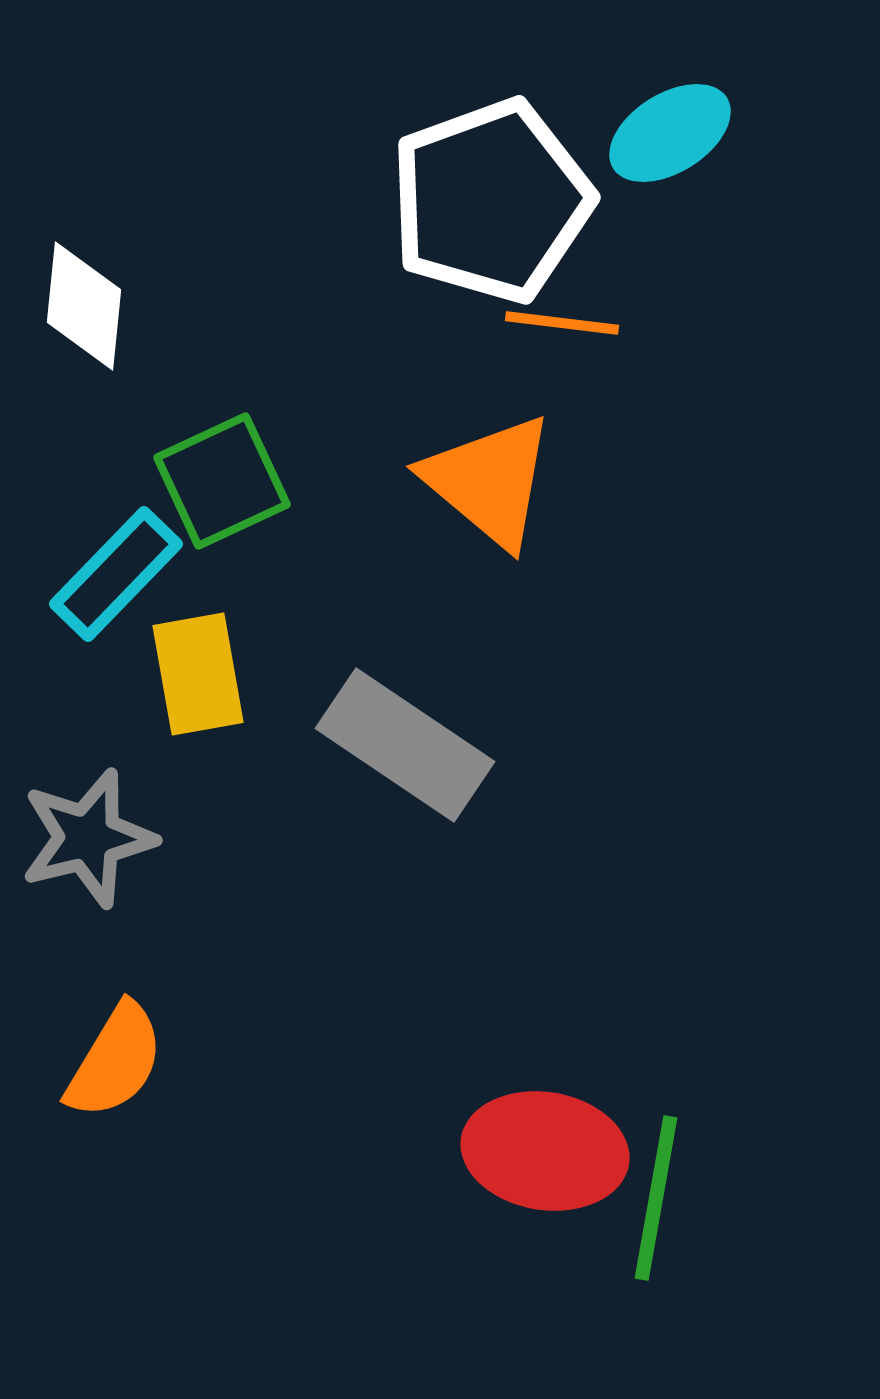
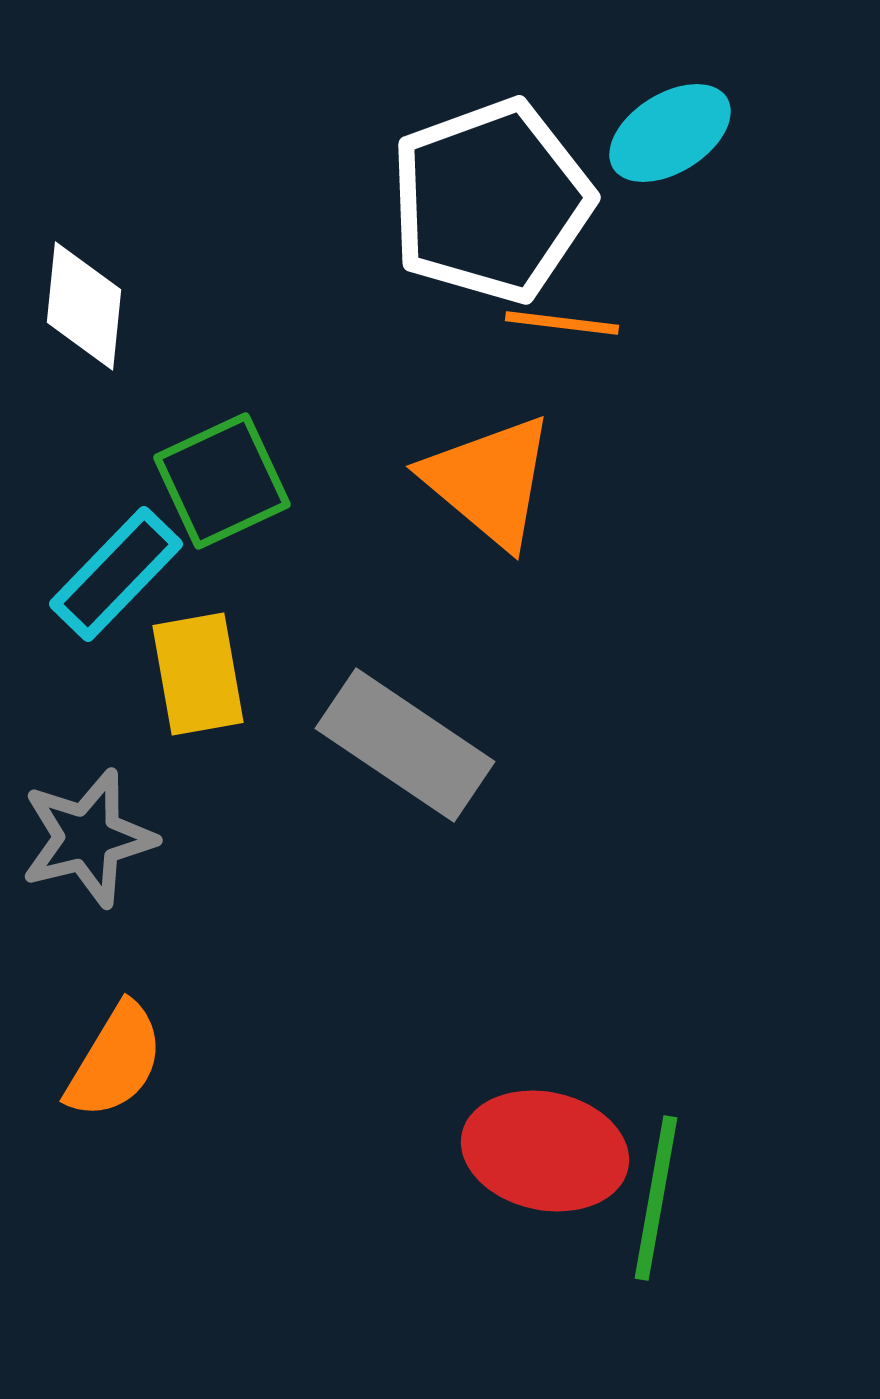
red ellipse: rotated 3 degrees clockwise
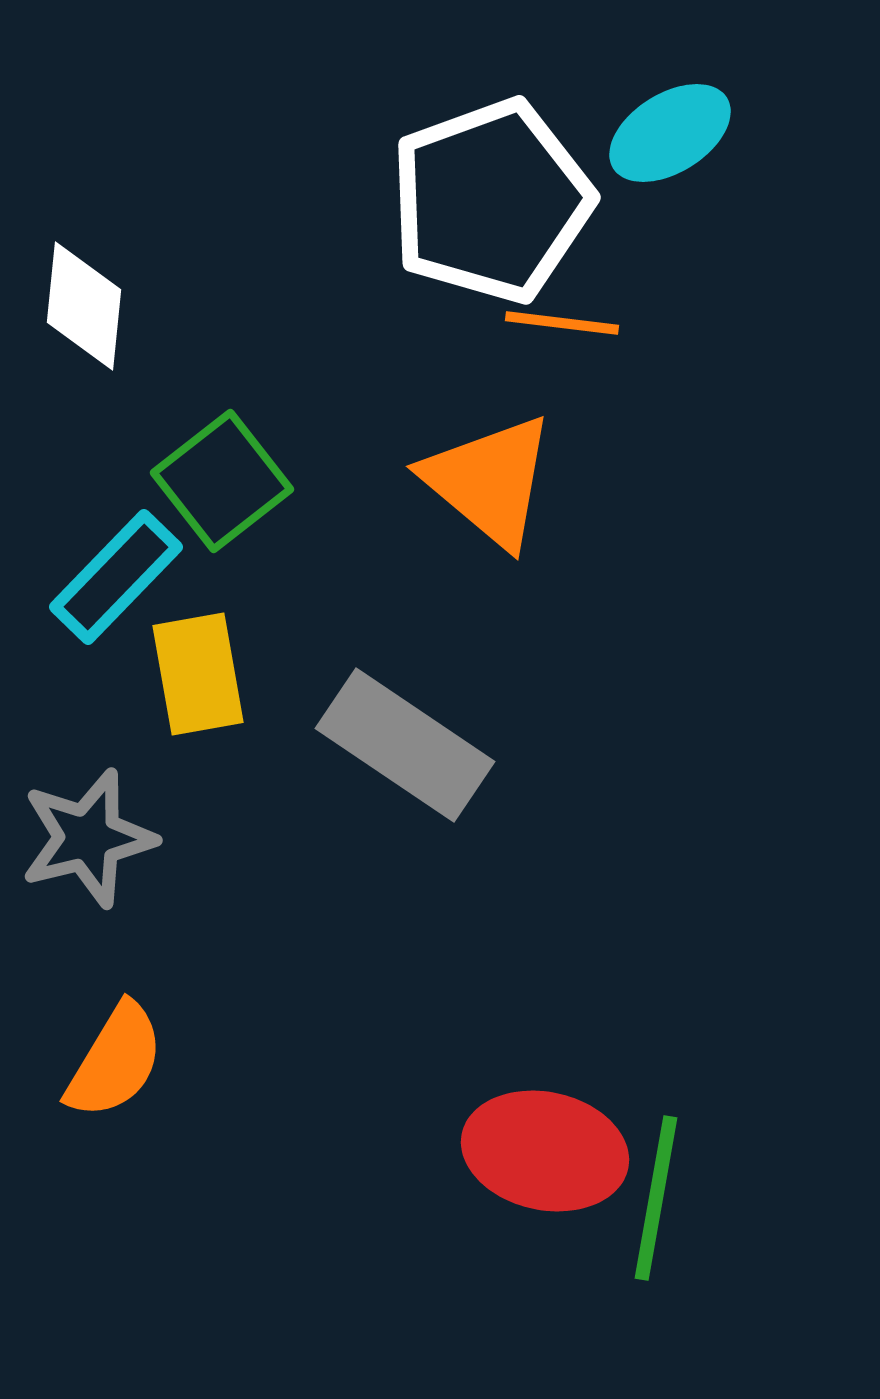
green square: rotated 13 degrees counterclockwise
cyan rectangle: moved 3 px down
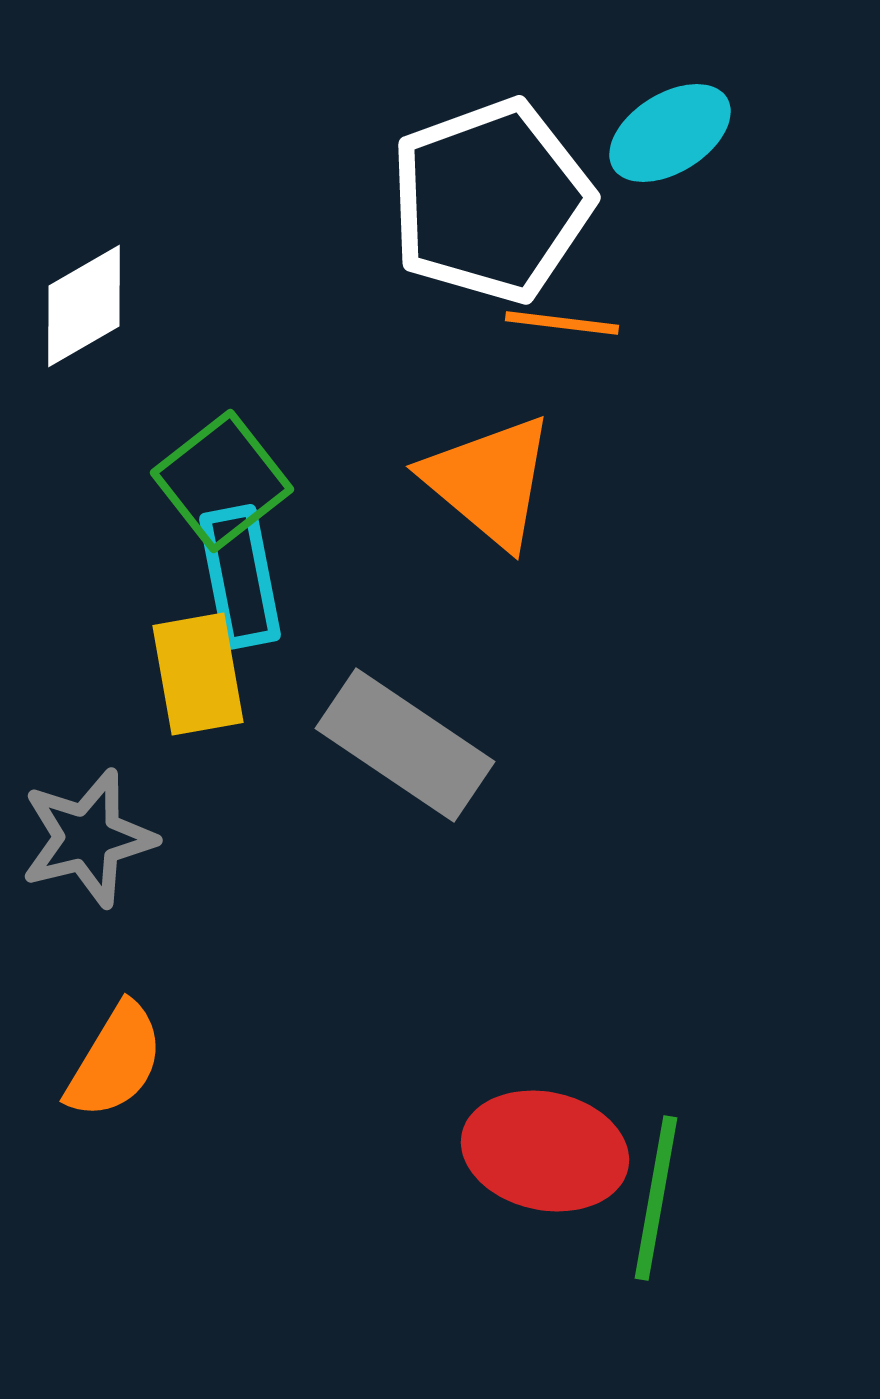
white diamond: rotated 54 degrees clockwise
cyan rectangle: moved 124 px right; rotated 55 degrees counterclockwise
